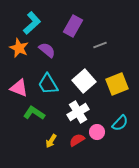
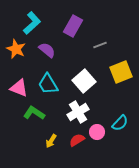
orange star: moved 3 px left, 1 px down
yellow square: moved 4 px right, 12 px up
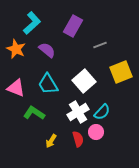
pink triangle: moved 3 px left
cyan semicircle: moved 18 px left, 11 px up
pink circle: moved 1 px left
red semicircle: moved 1 px right, 1 px up; rotated 105 degrees clockwise
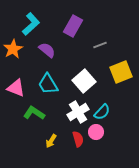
cyan L-shape: moved 1 px left, 1 px down
orange star: moved 3 px left; rotated 18 degrees clockwise
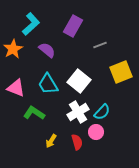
white square: moved 5 px left; rotated 10 degrees counterclockwise
red semicircle: moved 1 px left, 3 px down
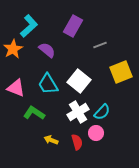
cyan L-shape: moved 2 px left, 2 px down
pink circle: moved 1 px down
yellow arrow: moved 1 px up; rotated 80 degrees clockwise
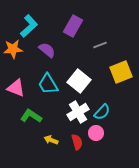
orange star: rotated 24 degrees clockwise
green L-shape: moved 3 px left, 3 px down
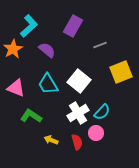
orange star: rotated 24 degrees counterclockwise
white cross: moved 1 px down
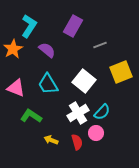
cyan L-shape: rotated 15 degrees counterclockwise
white square: moved 5 px right
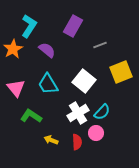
pink triangle: rotated 30 degrees clockwise
red semicircle: rotated 14 degrees clockwise
